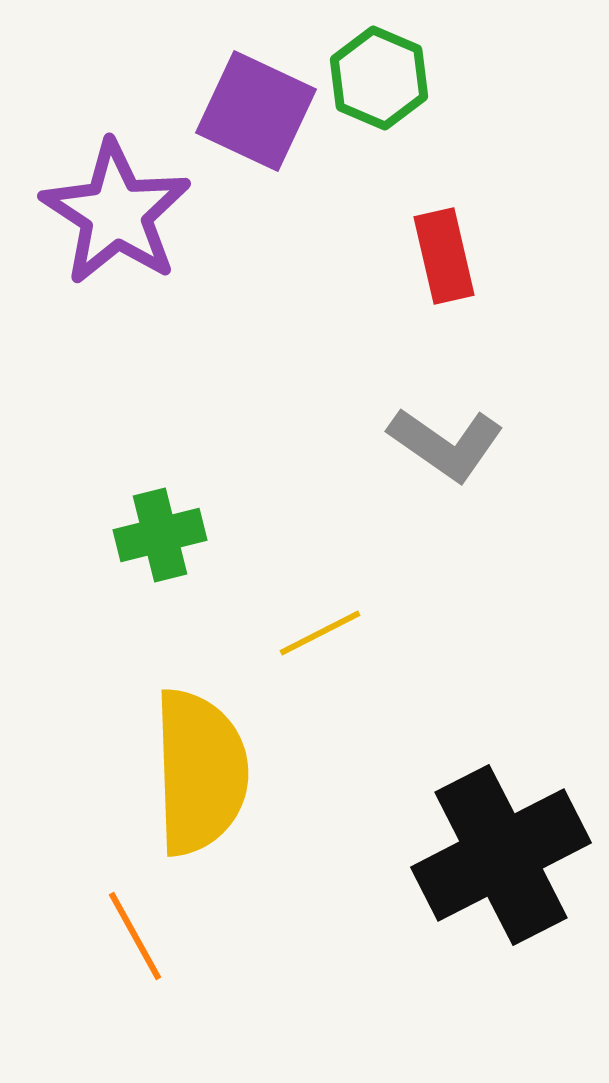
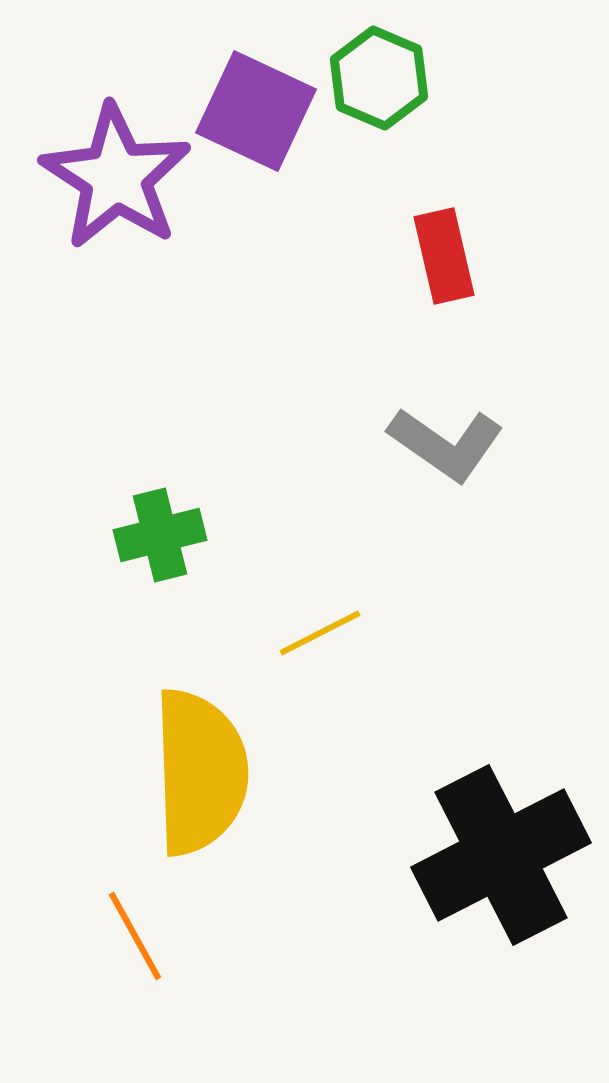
purple star: moved 36 px up
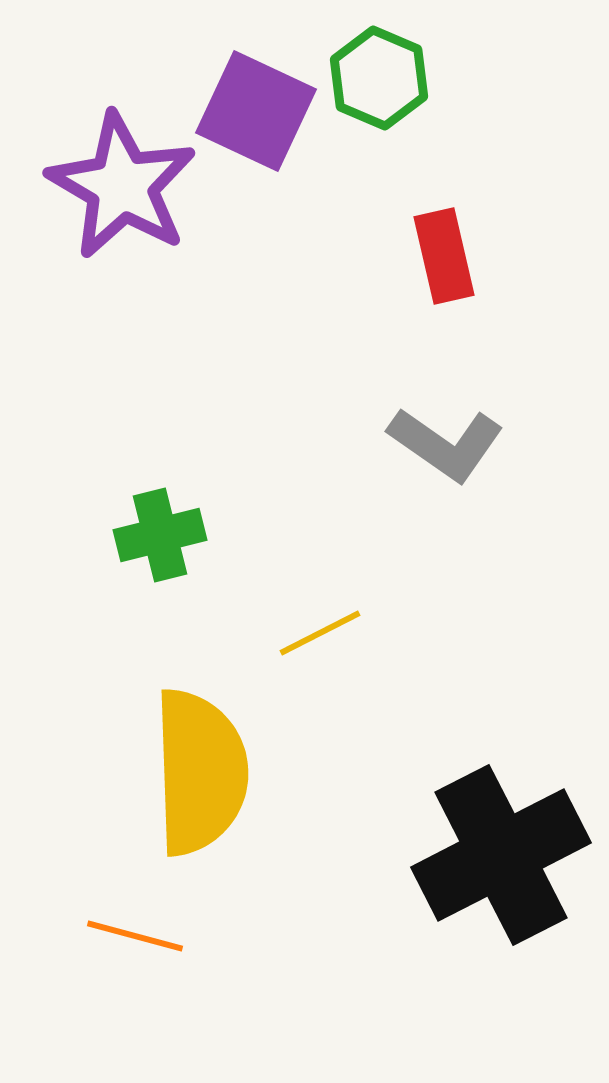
purple star: moved 6 px right, 9 px down; rotated 3 degrees counterclockwise
orange line: rotated 46 degrees counterclockwise
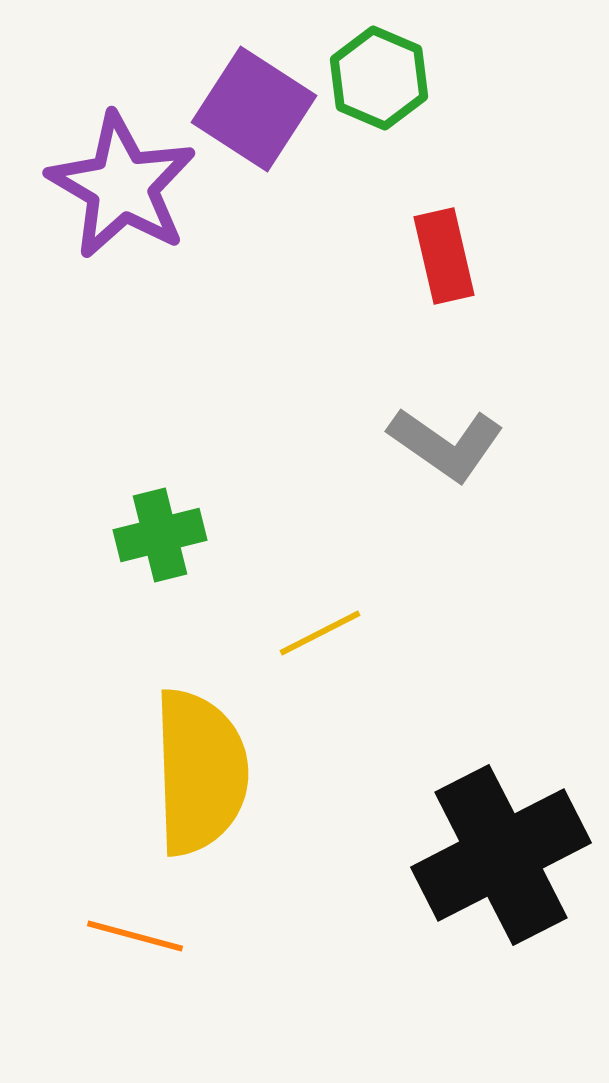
purple square: moved 2 px left, 2 px up; rotated 8 degrees clockwise
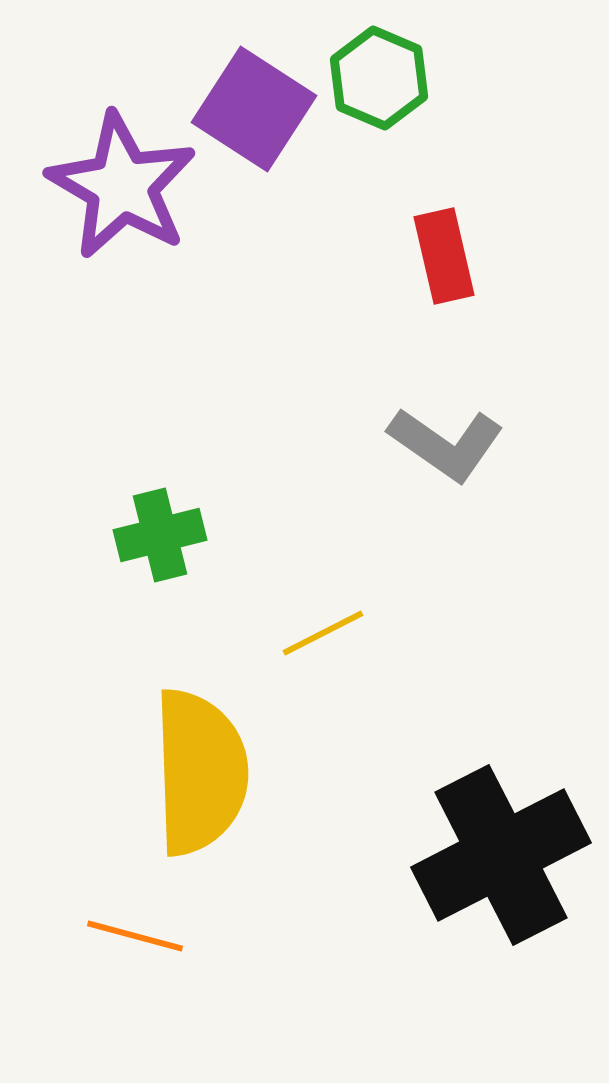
yellow line: moved 3 px right
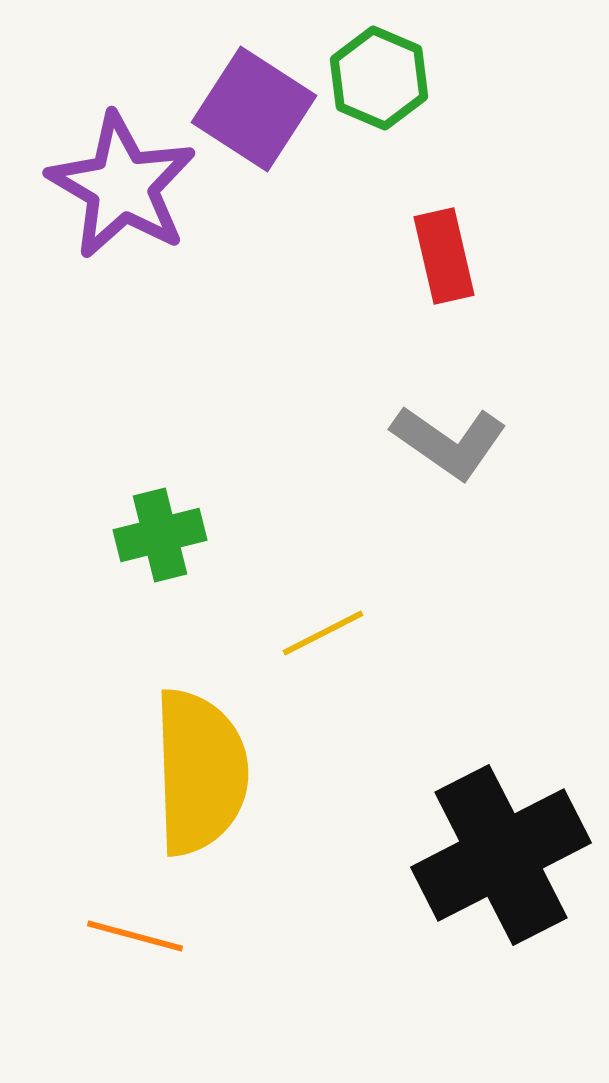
gray L-shape: moved 3 px right, 2 px up
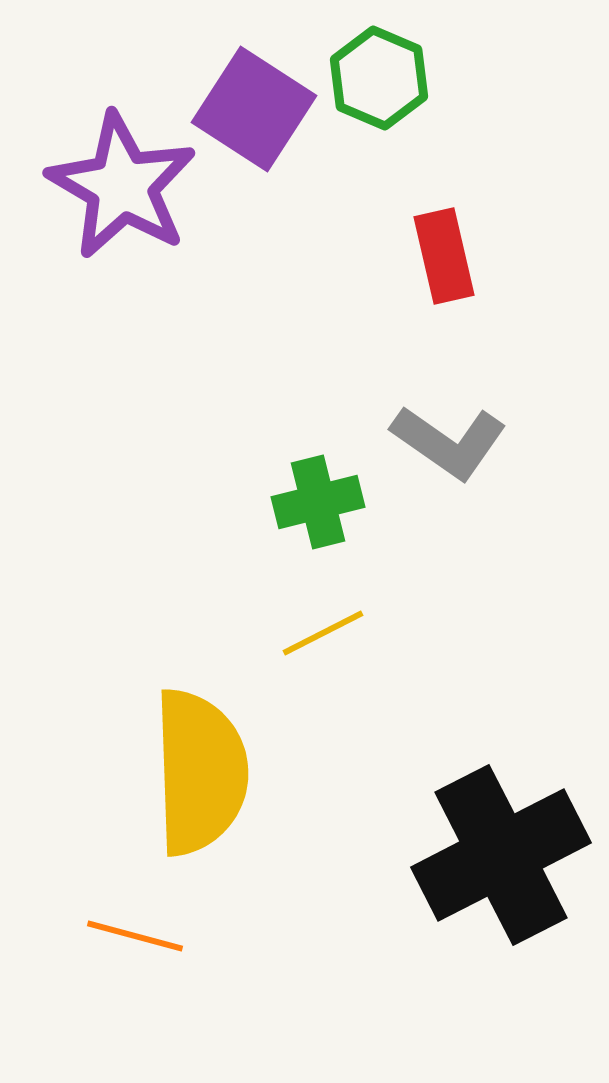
green cross: moved 158 px right, 33 px up
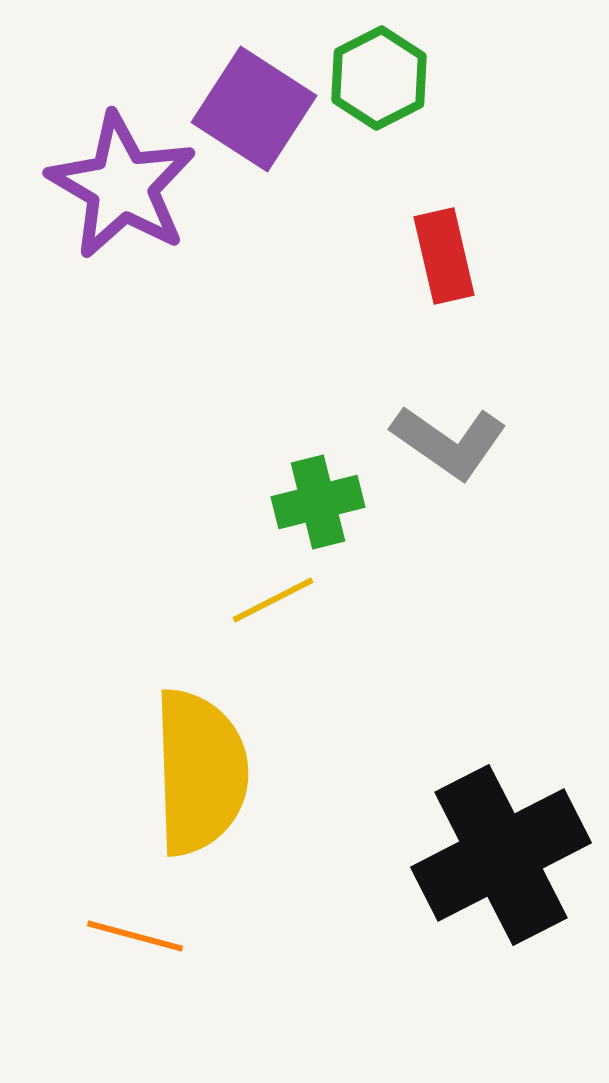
green hexagon: rotated 10 degrees clockwise
yellow line: moved 50 px left, 33 px up
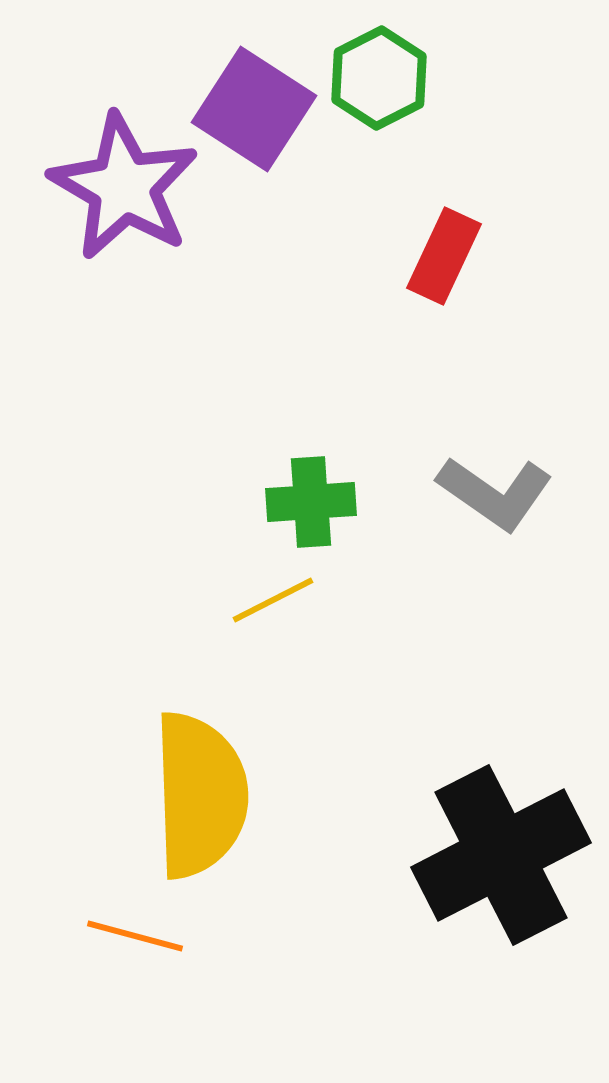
purple star: moved 2 px right, 1 px down
red rectangle: rotated 38 degrees clockwise
gray L-shape: moved 46 px right, 51 px down
green cross: moved 7 px left; rotated 10 degrees clockwise
yellow semicircle: moved 23 px down
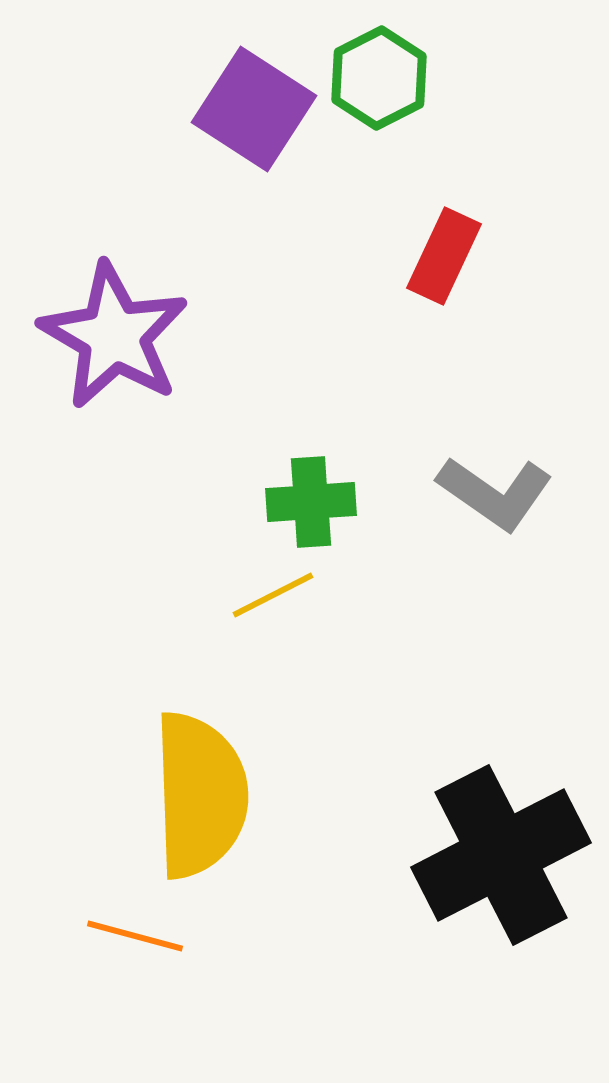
purple star: moved 10 px left, 149 px down
yellow line: moved 5 px up
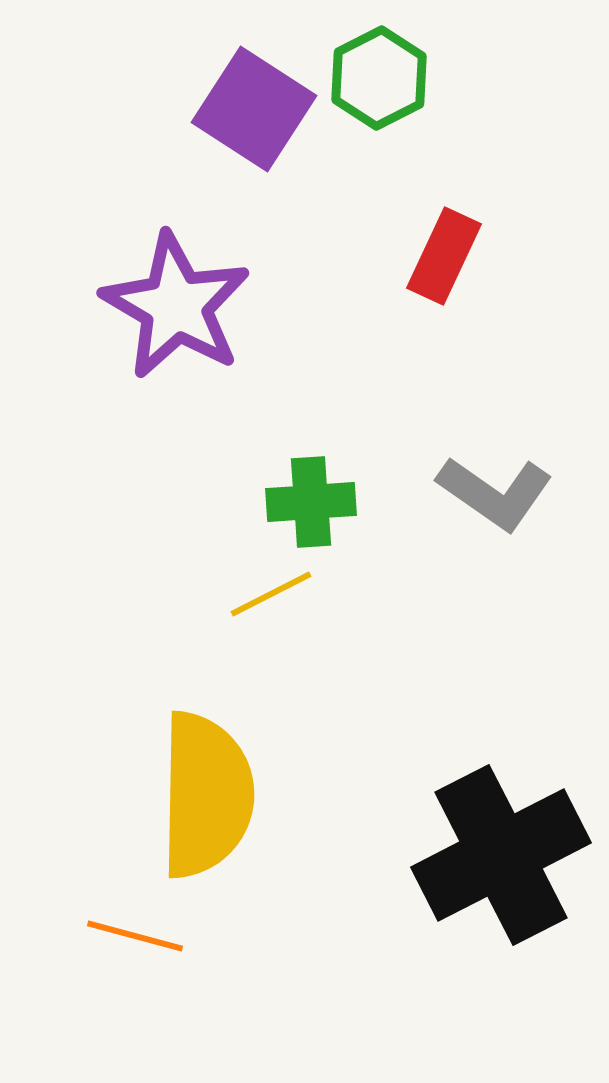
purple star: moved 62 px right, 30 px up
yellow line: moved 2 px left, 1 px up
yellow semicircle: moved 6 px right; rotated 3 degrees clockwise
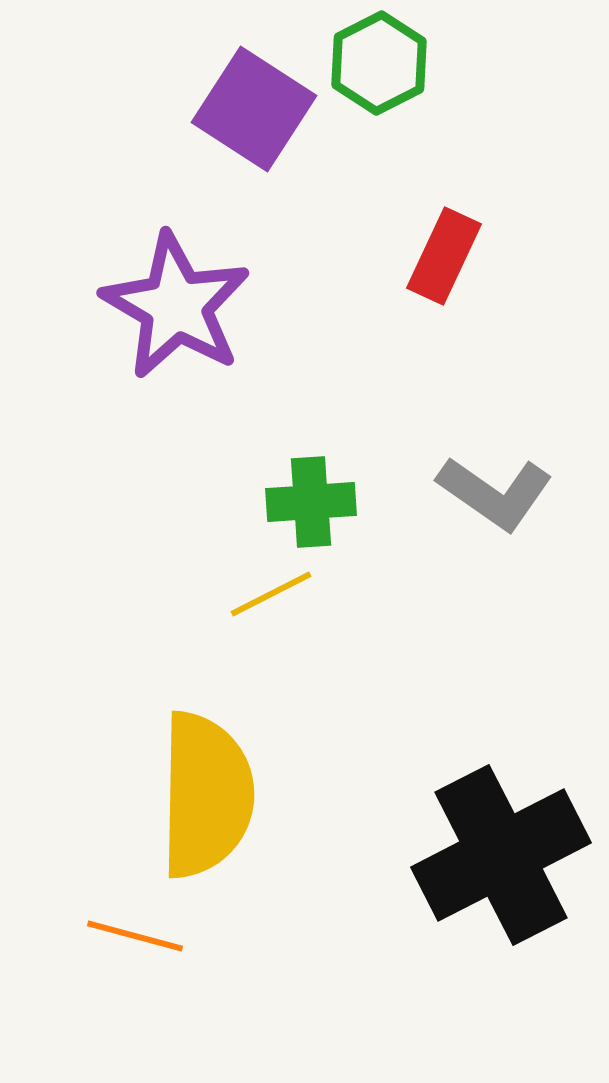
green hexagon: moved 15 px up
